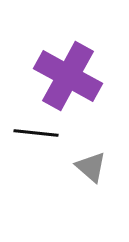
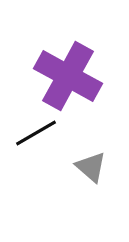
black line: rotated 36 degrees counterclockwise
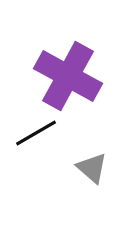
gray triangle: moved 1 px right, 1 px down
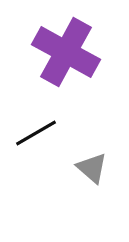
purple cross: moved 2 px left, 24 px up
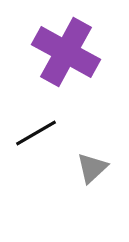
gray triangle: rotated 36 degrees clockwise
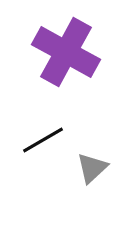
black line: moved 7 px right, 7 px down
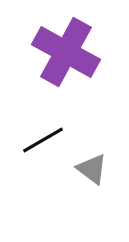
gray triangle: moved 1 px down; rotated 40 degrees counterclockwise
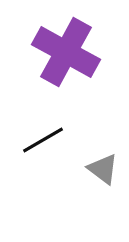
gray triangle: moved 11 px right
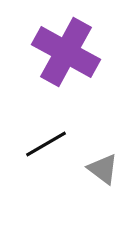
black line: moved 3 px right, 4 px down
